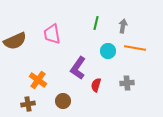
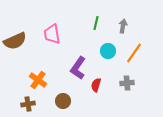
orange line: moved 1 px left, 5 px down; rotated 65 degrees counterclockwise
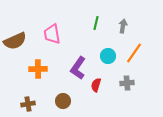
cyan circle: moved 5 px down
orange cross: moved 11 px up; rotated 36 degrees counterclockwise
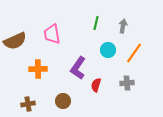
cyan circle: moved 6 px up
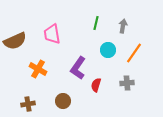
orange cross: rotated 30 degrees clockwise
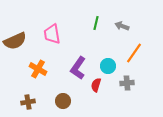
gray arrow: moved 1 px left; rotated 80 degrees counterclockwise
cyan circle: moved 16 px down
brown cross: moved 2 px up
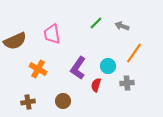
green line: rotated 32 degrees clockwise
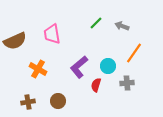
purple L-shape: moved 1 px right, 1 px up; rotated 15 degrees clockwise
brown circle: moved 5 px left
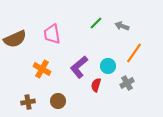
brown semicircle: moved 2 px up
orange cross: moved 4 px right
gray cross: rotated 24 degrees counterclockwise
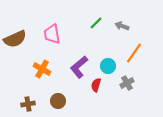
brown cross: moved 2 px down
